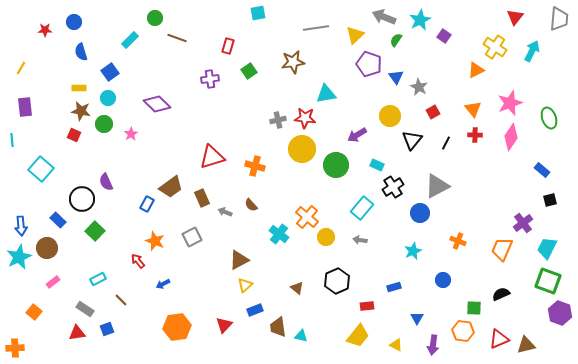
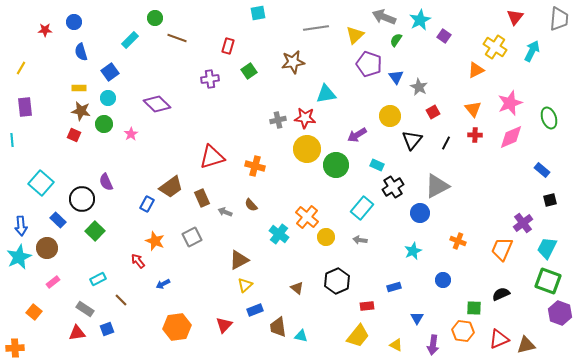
pink diamond at (511, 137): rotated 32 degrees clockwise
yellow circle at (302, 149): moved 5 px right
cyan square at (41, 169): moved 14 px down
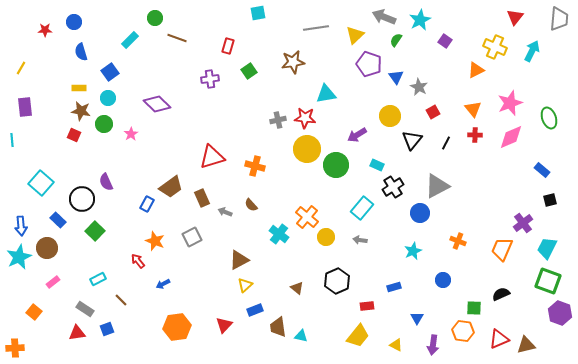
purple square at (444, 36): moved 1 px right, 5 px down
yellow cross at (495, 47): rotated 10 degrees counterclockwise
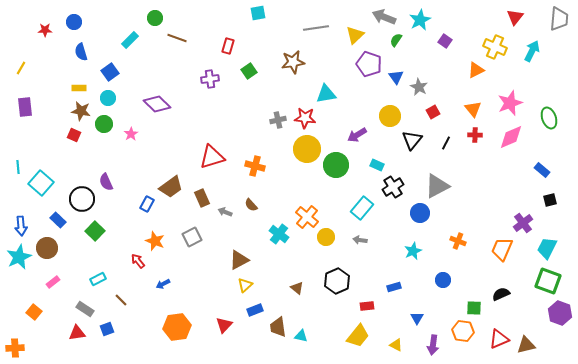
cyan line at (12, 140): moved 6 px right, 27 px down
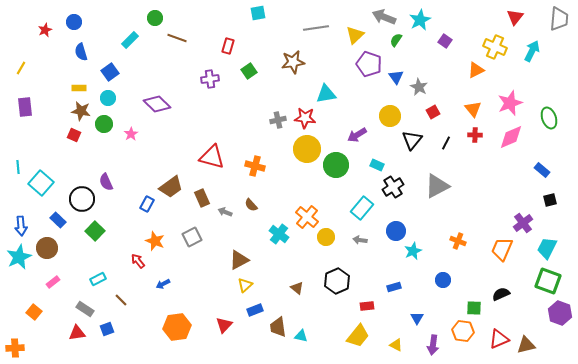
red star at (45, 30): rotated 24 degrees counterclockwise
red triangle at (212, 157): rotated 32 degrees clockwise
blue circle at (420, 213): moved 24 px left, 18 px down
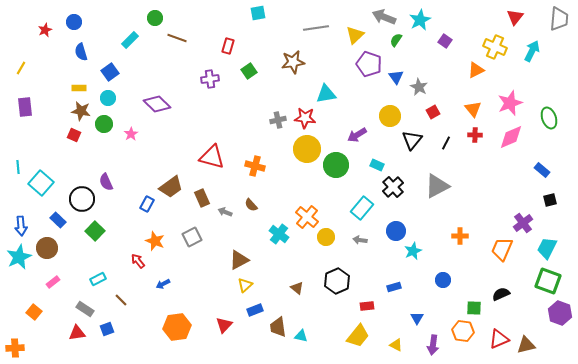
black cross at (393, 187): rotated 10 degrees counterclockwise
orange cross at (458, 241): moved 2 px right, 5 px up; rotated 21 degrees counterclockwise
